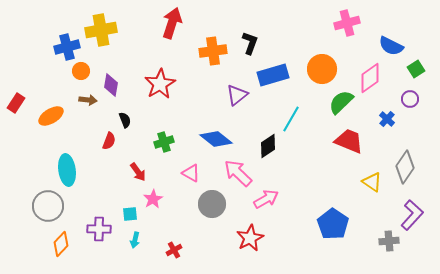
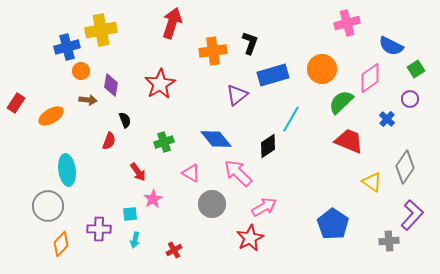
blue diamond at (216, 139): rotated 12 degrees clockwise
pink arrow at (266, 199): moved 2 px left, 8 px down
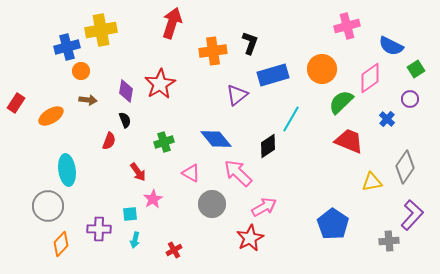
pink cross at (347, 23): moved 3 px down
purple diamond at (111, 85): moved 15 px right, 6 px down
yellow triangle at (372, 182): rotated 45 degrees counterclockwise
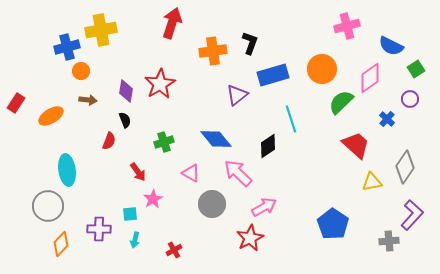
cyan line at (291, 119): rotated 48 degrees counterclockwise
red trapezoid at (349, 141): moved 7 px right, 4 px down; rotated 20 degrees clockwise
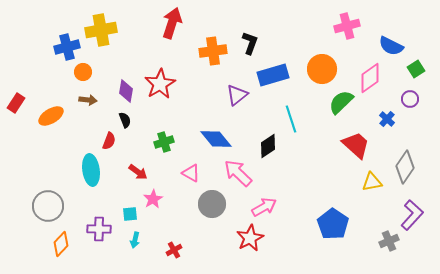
orange circle at (81, 71): moved 2 px right, 1 px down
cyan ellipse at (67, 170): moved 24 px right
red arrow at (138, 172): rotated 18 degrees counterclockwise
gray cross at (389, 241): rotated 18 degrees counterclockwise
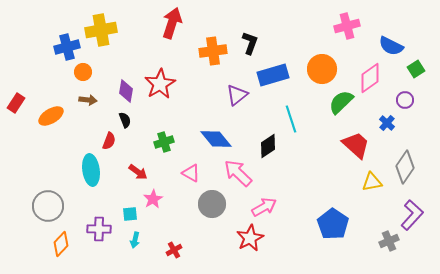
purple circle at (410, 99): moved 5 px left, 1 px down
blue cross at (387, 119): moved 4 px down
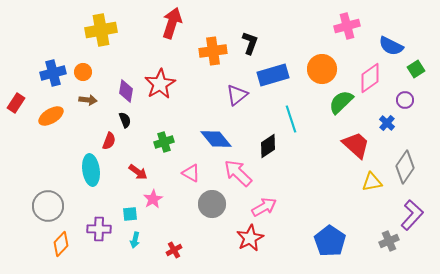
blue cross at (67, 47): moved 14 px left, 26 px down
blue pentagon at (333, 224): moved 3 px left, 17 px down
